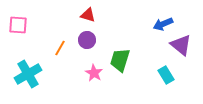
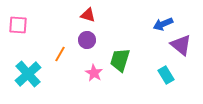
orange line: moved 6 px down
cyan cross: rotated 12 degrees counterclockwise
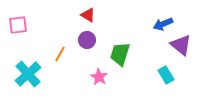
red triangle: rotated 14 degrees clockwise
pink square: rotated 12 degrees counterclockwise
green trapezoid: moved 6 px up
pink star: moved 5 px right, 4 px down
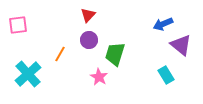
red triangle: rotated 42 degrees clockwise
purple circle: moved 2 px right
green trapezoid: moved 5 px left
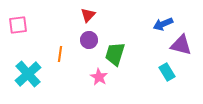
purple triangle: rotated 25 degrees counterclockwise
orange line: rotated 21 degrees counterclockwise
cyan rectangle: moved 1 px right, 3 px up
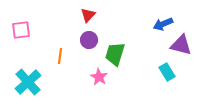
pink square: moved 3 px right, 5 px down
orange line: moved 2 px down
cyan cross: moved 8 px down
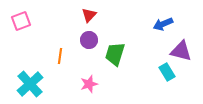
red triangle: moved 1 px right
pink square: moved 9 px up; rotated 12 degrees counterclockwise
purple triangle: moved 6 px down
pink star: moved 10 px left, 7 px down; rotated 24 degrees clockwise
cyan cross: moved 2 px right, 2 px down
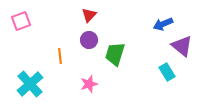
purple triangle: moved 1 px right, 5 px up; rotated 25 degrees clockwise
orange line: rotated 14 degrees counterclockwise
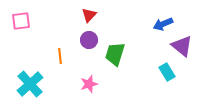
pink square: rotated 12 degrees clockwise
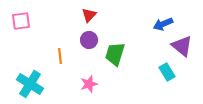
cyan cross: rotated 16 degrees counterclockwise
